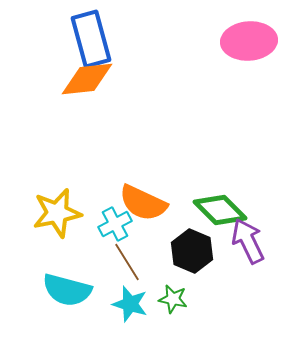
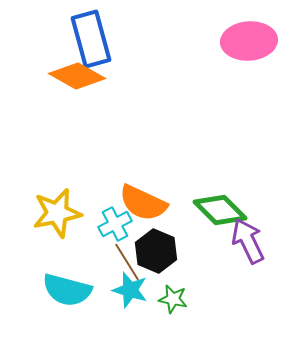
orange diamond: moved 10 px left, 3 px up; rotated 36 degrees clockwise
black hexagon: moved 36 px left
cyan star: moved 14 px up
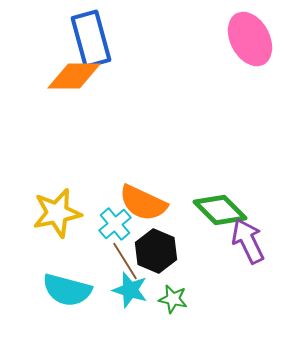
pink ellipse: moved 1 px right, 2 px up; rotated 66 degrees clockwise
orange diamond: moved 3 px left; rotated 30 degrees counterclockwise
cyan cross: rotated 12 degrees counterclockwise
brown line: moved 2 px left, 1 px up
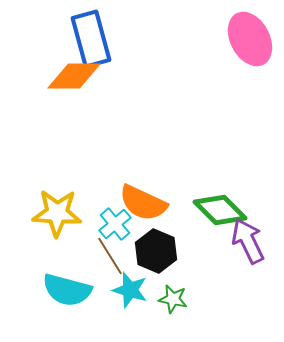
yellow star: rotated 15 degrees clockwise
brown line: moved 15 px left, 5 px up
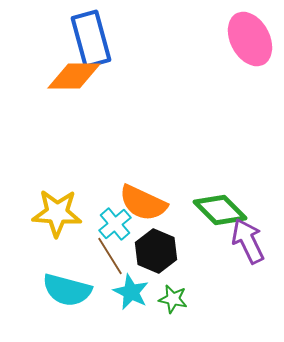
cyan star: moved 1 px right, 2 px down; rotated 9 degrees clockwise
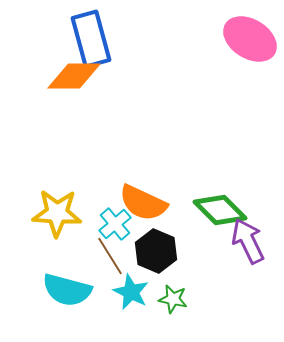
pink ellipse: rotated 30 degrees counterclockwise
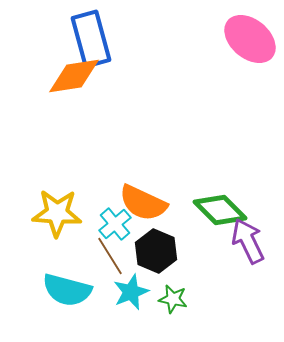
pink ellipse: rotated 8 degrees clockwise
orange diamond: rotated 8 degrees counterclockwise
cyan star: rotated 24 degrees clockwise
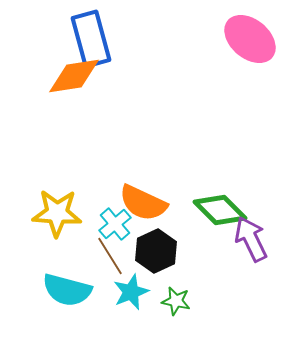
purple arrow: moved 3 px right, 2 px up
black hexagon: rotated 12 degrees clockwise
green star: moved 3 px right, 2 px down
